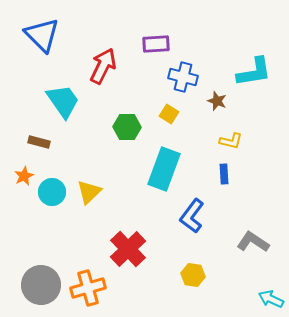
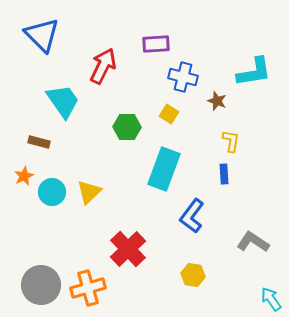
yellow L-shape: rotated 95 degrees counterclockwise
cyan arrow: rotated 30 degrees clockwise
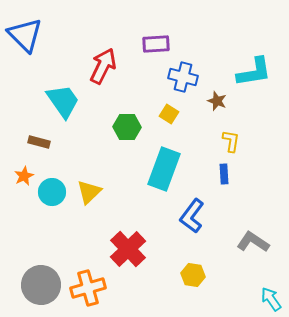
blue triangle: moved 17 px left
